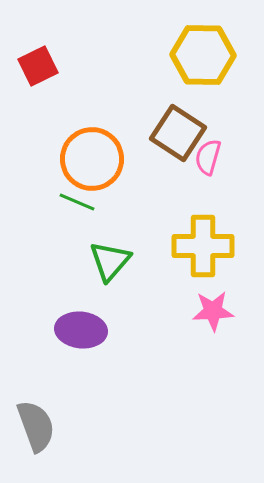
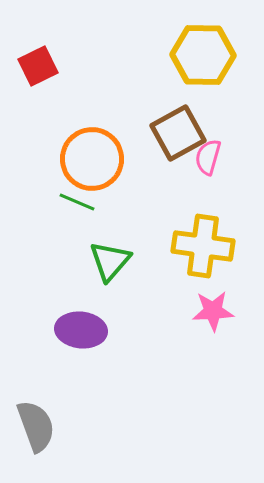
brown square: rotated 28 degrees clockwise
yellow cross: rotated 8 degrees clockwise
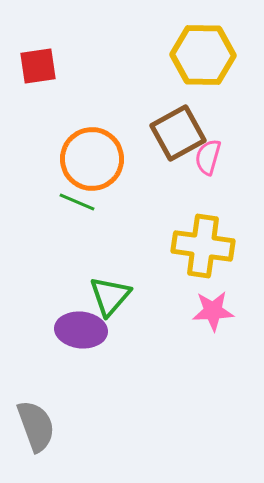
red square: rotated 18 degrees clockwise
green triangle: moved 35 px down
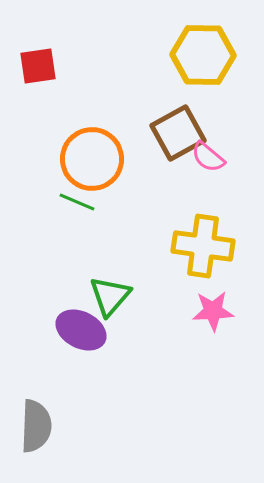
pink semicircle: rotated 66 degrees counterclockwise
purple ellipse: rotated 21 degrees clockwise
gray semicircle: rotated 22 degrees clockwise
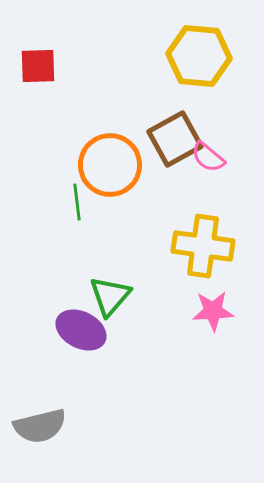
yellow hexagon: moved 4 px left, 1 px down; rotated 4 degrees clockwise
red square: rotated 6 degrees clockwise
brown square: moved 3 px left, 6 px down
orange circle: moved 18 px right, 6 px down
green line: rotated 60 degrees clockwise
gray semicircle: moved 4 px right; rotated 74 degrees clockwise
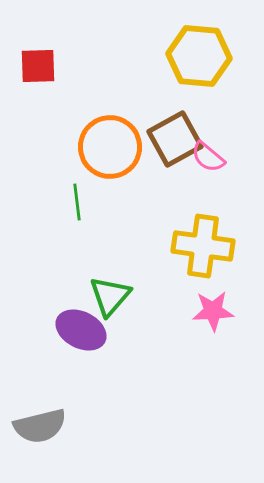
orange circle: moved 18 px up
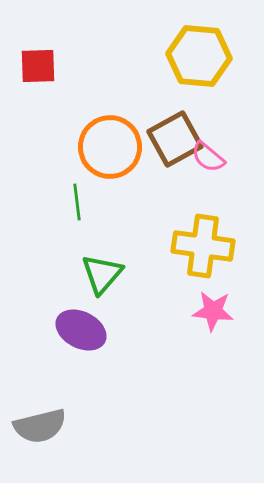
green triangle: moved 8 px left, 22 px up
pink star: rotated 9 degrees clockwise
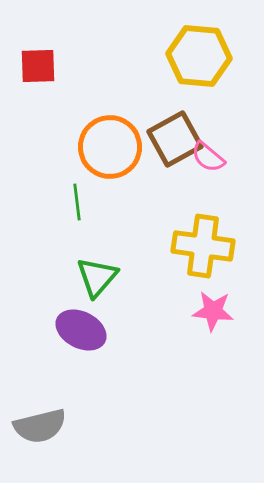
green triangle: moved 5 px left, 3 px down
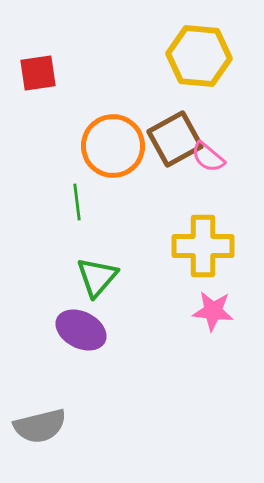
red square: moved 7 px down; rotated 6 degrees counterclockwise
orange circle: moved 3 px right, 1 px up
yellow cross: rotated 8 degrees counterclockwise
